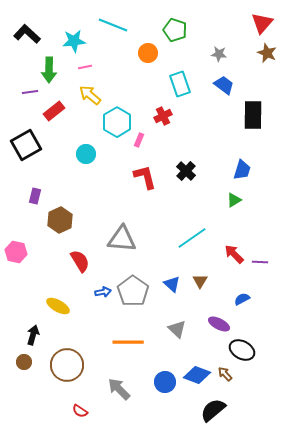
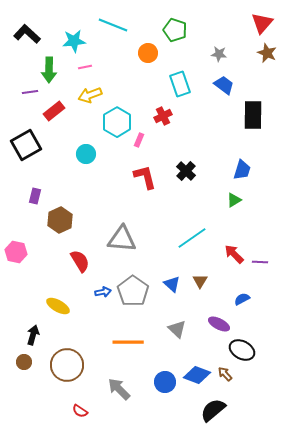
yellow arrow at (90, 95): rotated 60 degrees counterclockwise
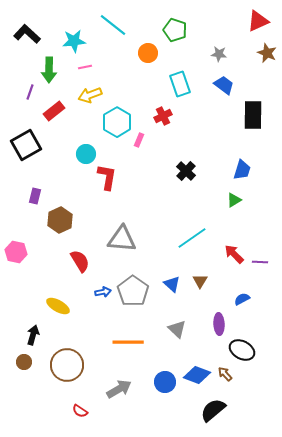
red triangle at (262, 23): moved 4 px left, 2 px up; rotated 25 degrees clockwise
cyan line at (113, 25): rotated 16 degrees clockwise
purple line at (30, 92): rotated 63 degrees counterclockwise
red L-shape at (145, 177): moved 38 px left; rotated 24 degrees clockwise
purple ellipse at (219, 324): rotated 60 degrees clockwise
gray arrow at (119, 389): rotated 105 degrees clockwise
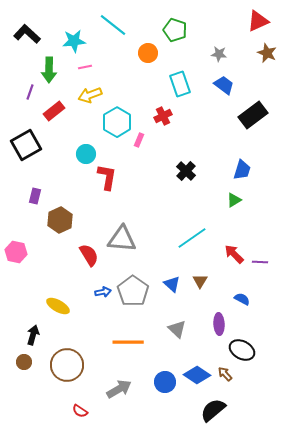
black rectangle at (253, 115): rotated 52 degrees clockwise
red semicircle at (80, 261): moved 9 px right, 6 px up
blue semicircle at (242, 299): rotated 56 degrees clockwise
blue diamond at (197, 375): rotated 12 degrees clockwise
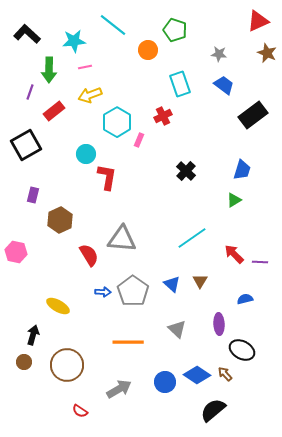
orange circle at (148, 53): moved 3 px up
purple rectangle at (35, 196): moved 2 px left, 1 px up
blue arrow at (103, 292): rotated 14 degrees clockwise
blue semicircle at (242, 299): moved 3 px right; rotated 42 degrees counterclockwise
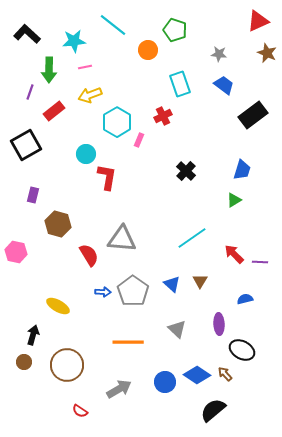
brown hexagon at (60, 220): moved 2 px left, 4 px down; rotated 20 degrees counterclockwise
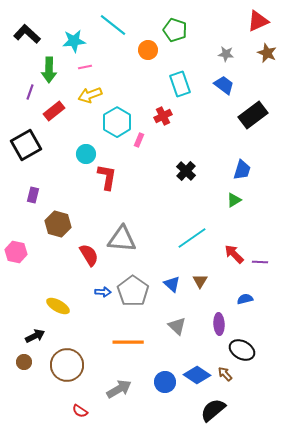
gray star at (219, 54): moved 7 px right
gray triangle at (177, 329): moved 3 px up
black arrow at (33, 335): moved 2 px right, 1 px down; rotated 48 degrees clockwise
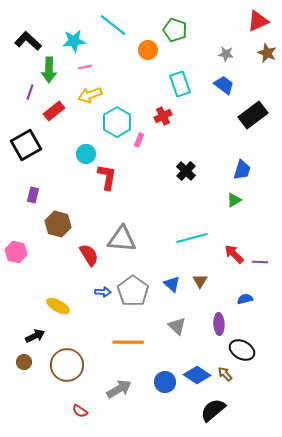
black L-shape at (27, 34): moved 1 px right, 7 px down
cyan line at (192, 238): rotated 20 degrees clockwise
